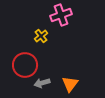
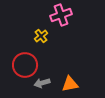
orange triangle: rotated 42 degrees clockwise
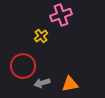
red circle: moved 2 px left, 1 px down
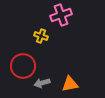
yellow cross: rotated 32 degrees counterclockwise
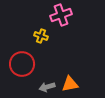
red circle: moved 1 px left, 2 px up
gray arrow: moved 5 px right, 4 px down
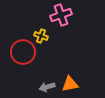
red circle: moved 1 px right, 12 px up
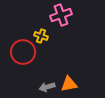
orange triangle: moved 1 px left
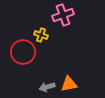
pink cross: moved 2 px right
yellow cross: moved 1 px up
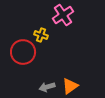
pink cross: rotated 15 degrees counterclockwise
orange triangle: moved 1 px right, 2 px down; rotated 24 degrees counterclockwise
